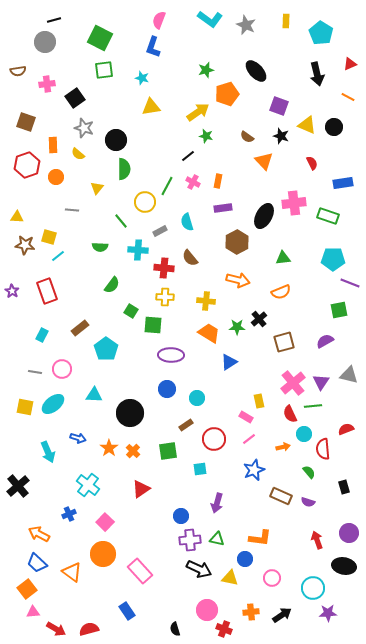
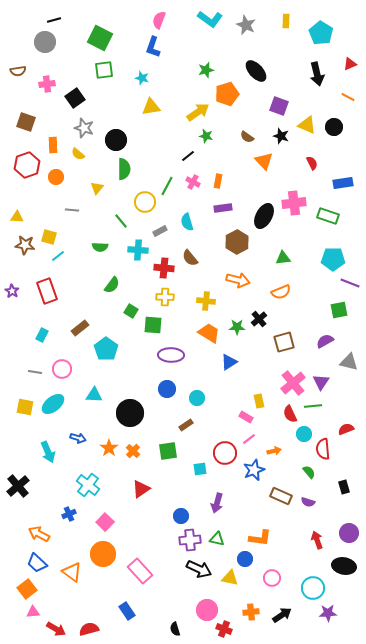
gray triangle at (349, 375): moved 13 px up
red circle at (214, 439): moved 11 px right, 14 px down
orange arrow at (283, 447): moved 9 px left, 4 px down
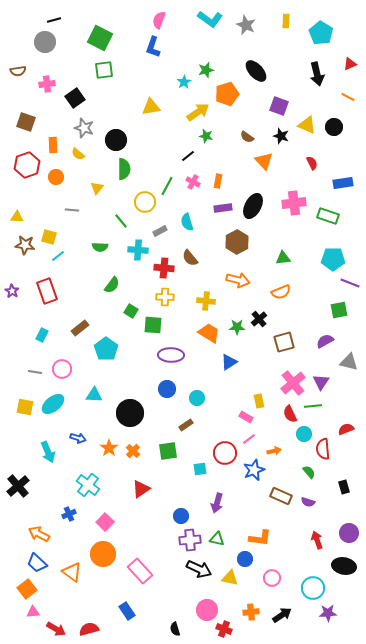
cyan star at (142, 78): moved 42 px right, 4 px down; rotated 24 degrees clockwise
black ellipse at (264, 216): moved 11 px left, 10 px up
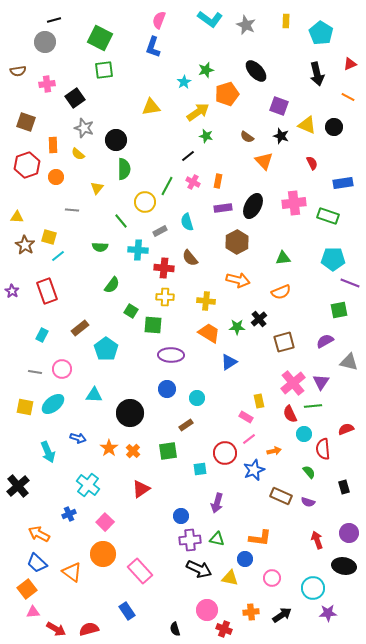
brown star at (25, 245): rotated 24 degrees clockwise
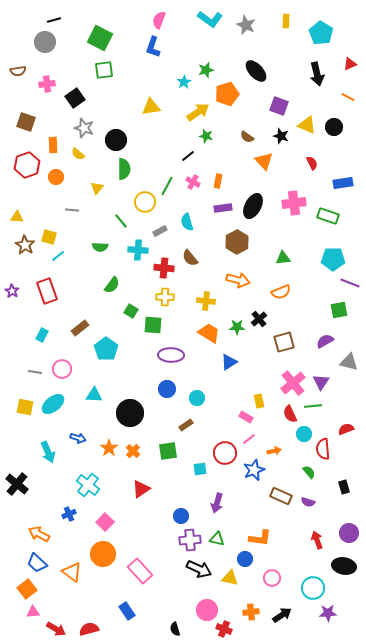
black cross at (18, 486): moved 1 px left, 2 px up; rotated 10 degrees counterclockwise
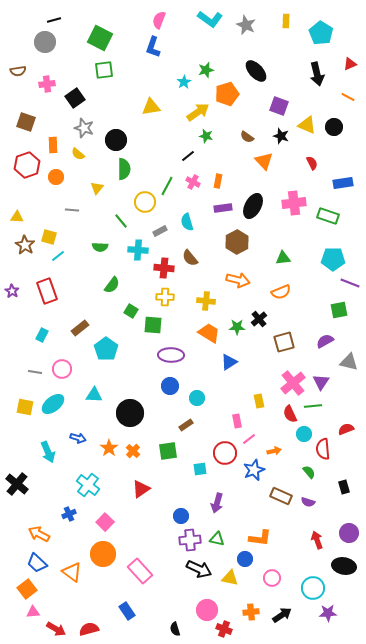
blue circle at (167, 389): moved 3 px right, 3 px up
pink rectangle at (246, 417): moved 9 px left, 4 px down; rotated 48 degrees clockwise
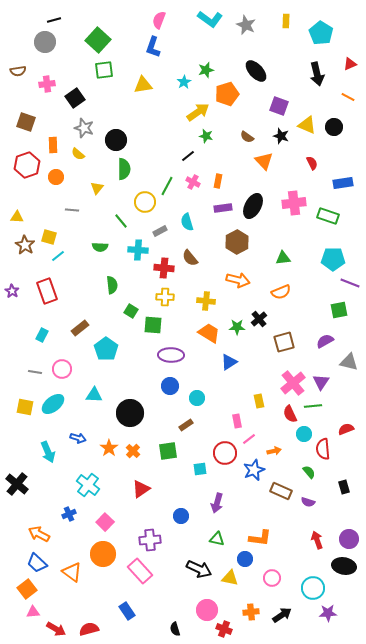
green square at (100, 38): moved 2 px left, 2 px down; rotated 15 degrees clockwise
yellow triangle at (151, 107): moved 8 px left, 22 px up
green semicircle at (112, 285): rotated 42 degrees counterclockwise
brown rectangle at (281, 496): moved 5 px up
purple circle at (349, 533): moved 6 px down
purple cross at (190, 540): moved 40 px left
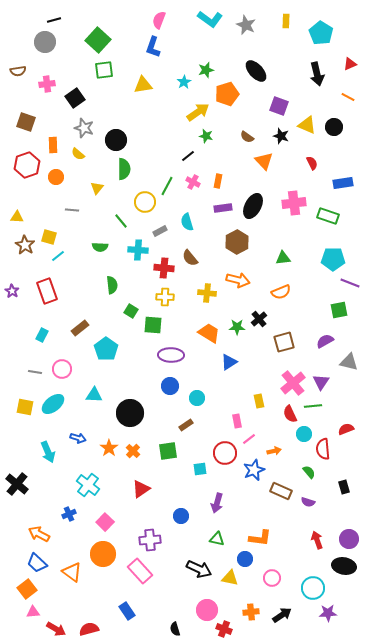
yellow cross at (206, 301): moved 1 px right, 8 px up
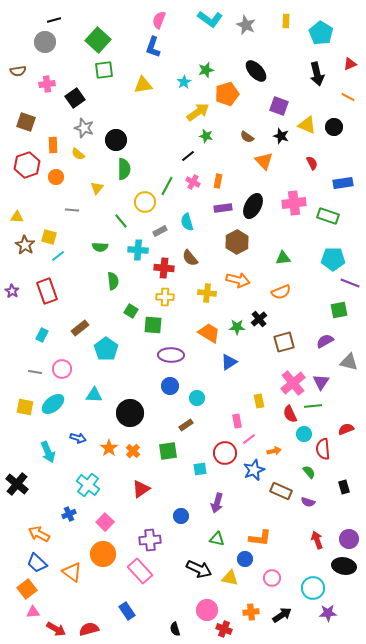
green semicircle at (112, 285): moved 1 px right, 4 px up
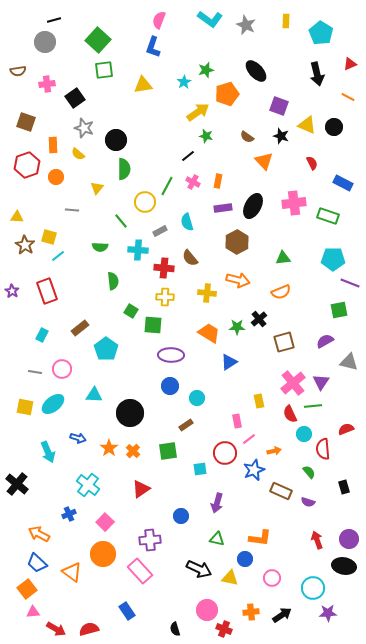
blue rectangle at (343, 183): rotated 36 degrees clockwise
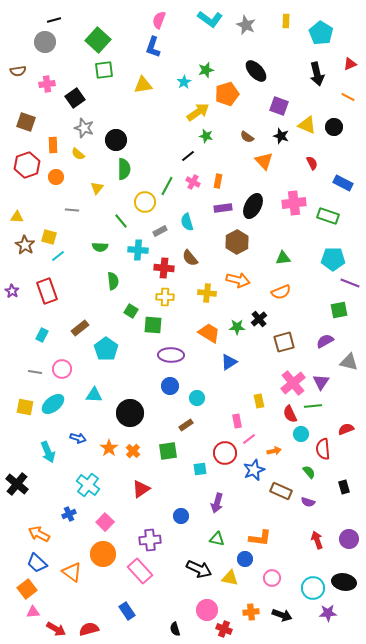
cyan circle at (304, 434): moved 3 px left
black ellipse at (344, 566): moved 16 px down
black arrow at (282, 615): rotated 54 degrees clockwise
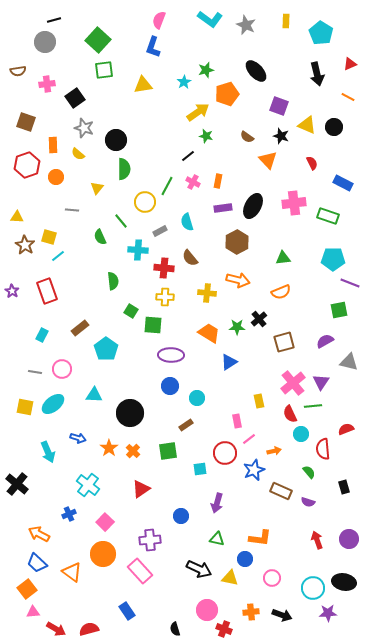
orange triangle at (264, 161): moved 4 px right, 1 px up
green semicircle at (100, 247): moved 10 px up; rotated 63 degrees clockwise
